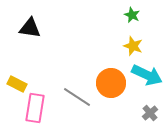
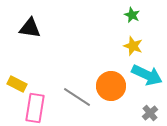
orange circle: moved 3 px down
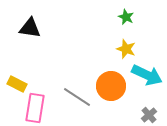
green star: moved 6 px left, 2 px down
yellow star: moved 7 px left, 3 px down
gray cross: moved 1 px left, 2 px down
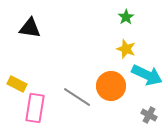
green star: rotated 14 degrees clockwise
gray cross: rotated 21 degrees counterclockwise
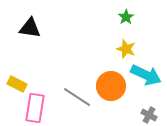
cyan arrow: moved 1 px left
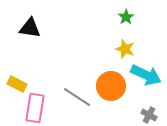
yellow star: moved 1 px left
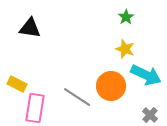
gray cross: moved 1 px right; rotated 14 degrees clockwise
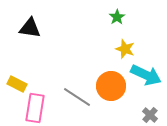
green star: moved 9 px left
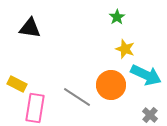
orange circle: moved 1 px up
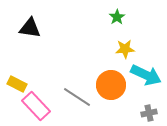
yellow star: rotated 24 degrees counterclockwise
pink rectangle: moved 1 px right, 2 px up; rotated 52 degrees counterclockwise
gray cross: moved 1 px left, 2 px up; rotated 35 degrees clockwise
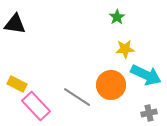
black triangle: moved 15 px left, 4 px up
